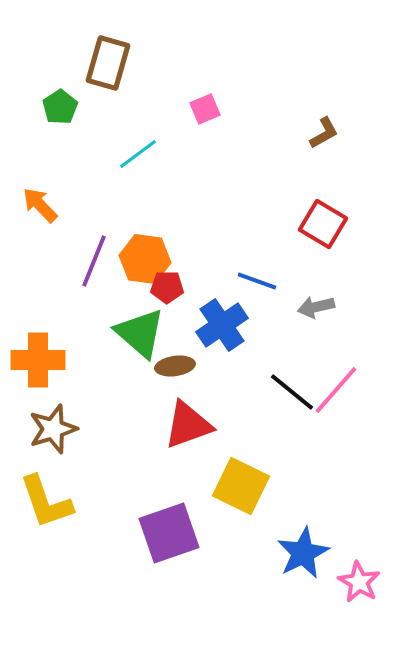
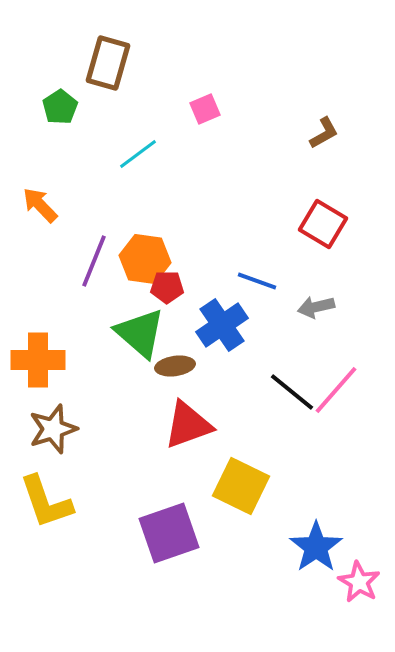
blue star: moved 13 px right, 6 px up; rotated 8 degrees counterclockwise
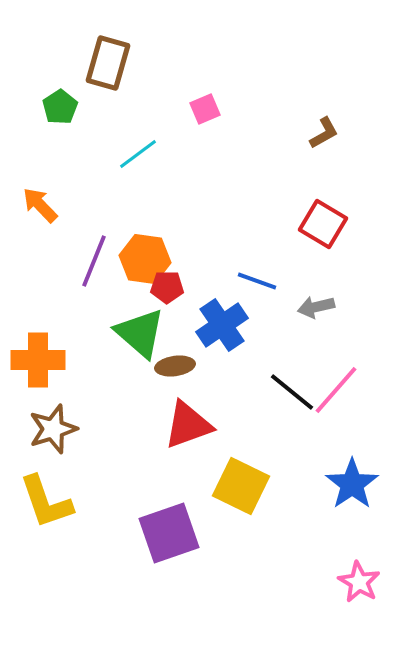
blue star: moved 36 px right, 63 px up
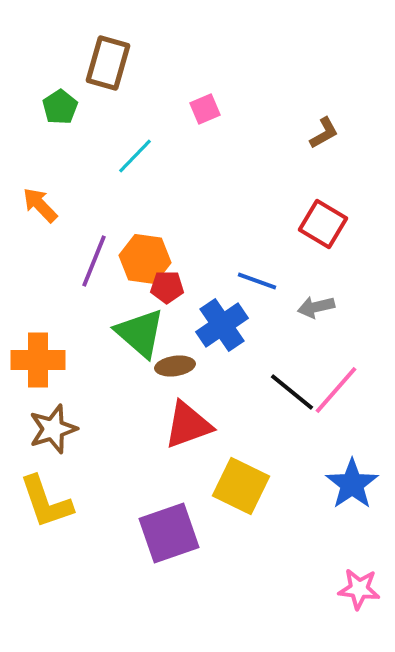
cyan line: moved 3 px left, 2 px down; rotated 9 degrees counterclockwise
pink star: moved 7 px down; rotated 24 degrees counterclockwise
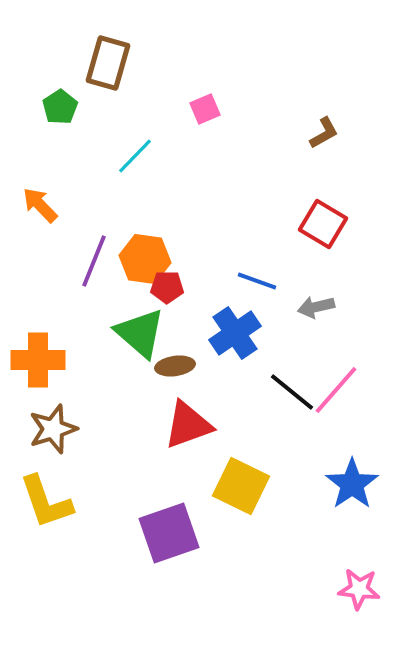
blue cross: moved 13 px right, 8 px down
